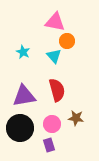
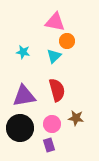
cyan star: rotated 16 degrees counterclockwise
cyan triangle: rotated 28 degrees clockwise
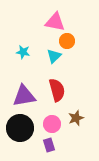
brown star: rotated 28 degrees counterclockwise
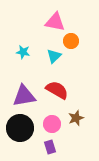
orange circle: moved 4 px right
red semicircle: rotated 45 degrees counterclockwise
purple rectangle: moved 1 px right, 2 px down
